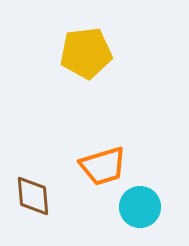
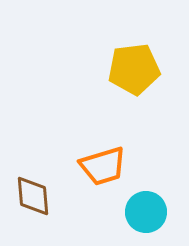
yellow pentagon: moved 48 px right, 16 px down
cyan circle: moved 6 px right, 5 px down
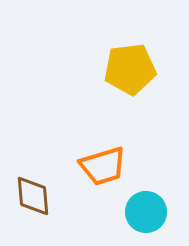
yellow pentagon: moved 4 px left
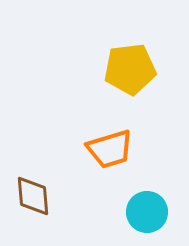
orange trapezoid: moved 7 px right, 17 px up
cyan circle: moved 1 px right
